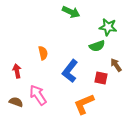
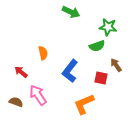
red arrow: moved 4 px right, 1 px down; rotated 40 degrees counterclockwise
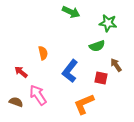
green star: moved 4 px up
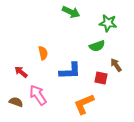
blue L-shape: rotated 130 degrees counterclockwise
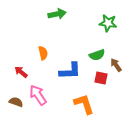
green arrow: moved 14 px left, 2 px down; rotated 36 degrees counterclockwise
green semicircle: moved 9 px down
orange L-shape: rotated 95 degrees clockwise
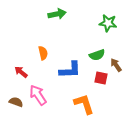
blue L-shape: moved 1 px up
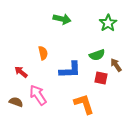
green arrow: moved 5 px right, 5 px down; rotated 24 degrees clockwise
green star: rotated 30 degrees clockwise
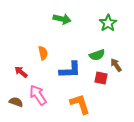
orange L-shape: moved 4 px left
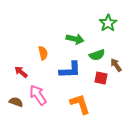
green arrow: moved 13 px right, 20 px down
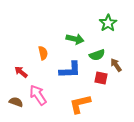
orange L-shape: rotated 85 degrees counterclockwise
